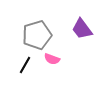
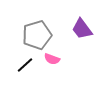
black line: rotated 18 degrees clockwise
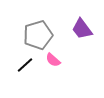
gray pentagon: moved 1 px right
pink semicircle: moved 1 px right, 1 px down; rotated 21 degrees clockwise
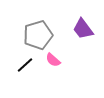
purple trapezoid: moved 1 px right
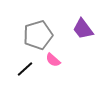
black line: moved 4 px down
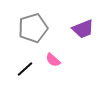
purple trapezoid: rotated 75 degrees counterclockwise
gray pentagon: moved 5 px left, 7 px up
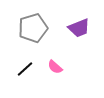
purple trapezoid: moved 4 px left, 1 px up
pink semicircle: moved 2 px right, 7 px down
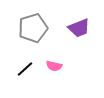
pink semicircle: moved 1 px left, 1 px up; rotated 28 degrees counterclockwise
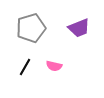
gray pentagon: moved 2 px left
black line: moved 2 px up; rotated 18 degrees counterclockwise
